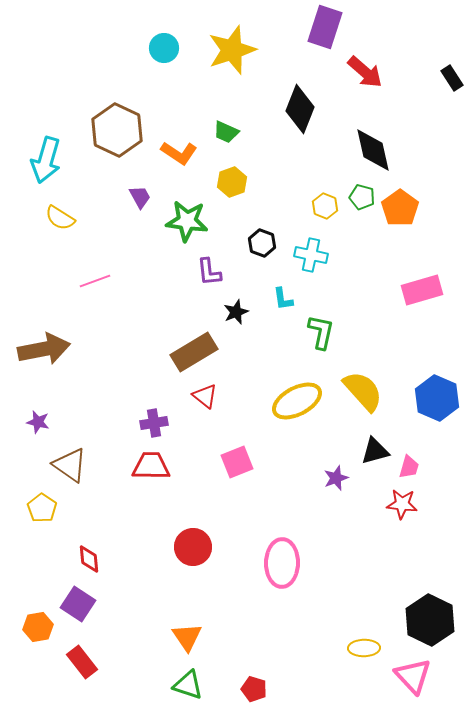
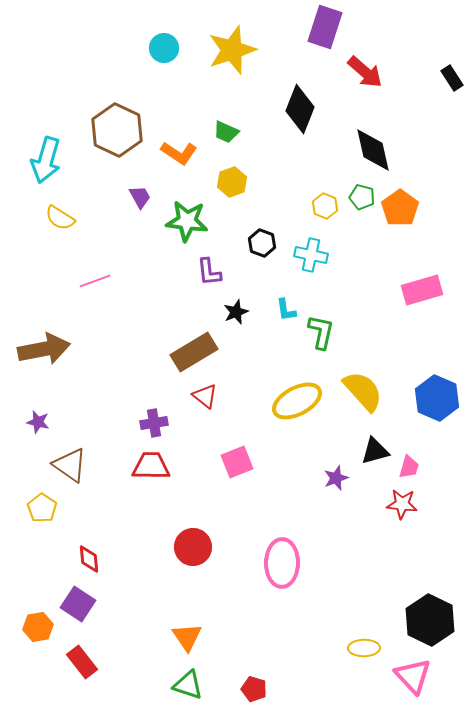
cyan L-shape at (283, 299): moved 3 px right, 11 px down
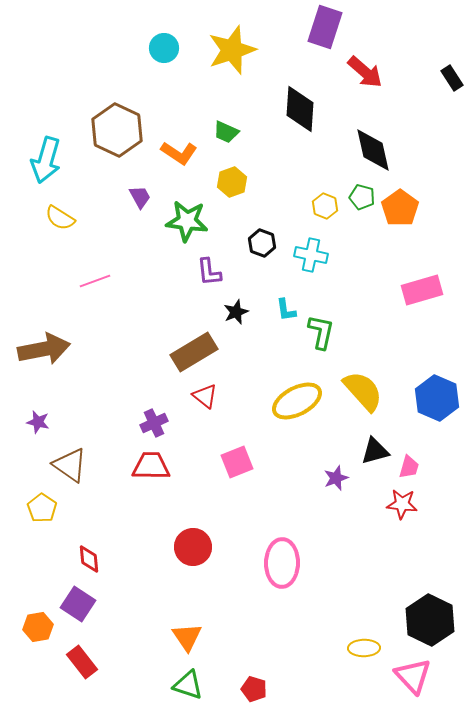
black diamond at (300, 109): rotated 18 degrees counterclockwise
purple cross at (154, 423): rotated 16 degrees counterclockwise
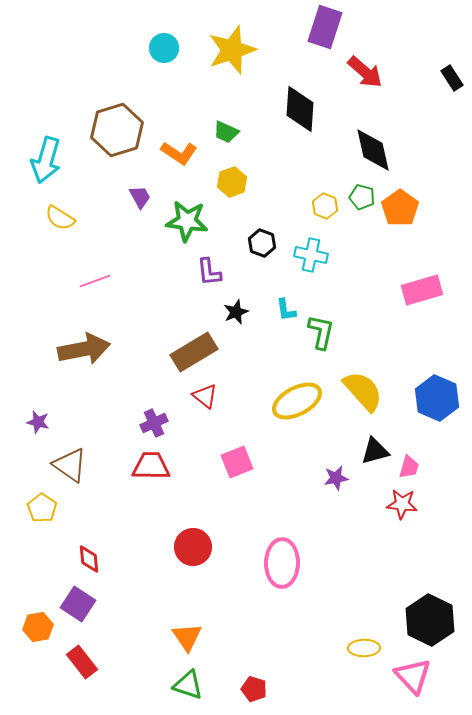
brown hexagon at (117, 130): rotated 18 degrees clockwise
brown arrow at (44, 349): moved 40 px right
purple star at (336, 478): rotated 10 degrees clockwise
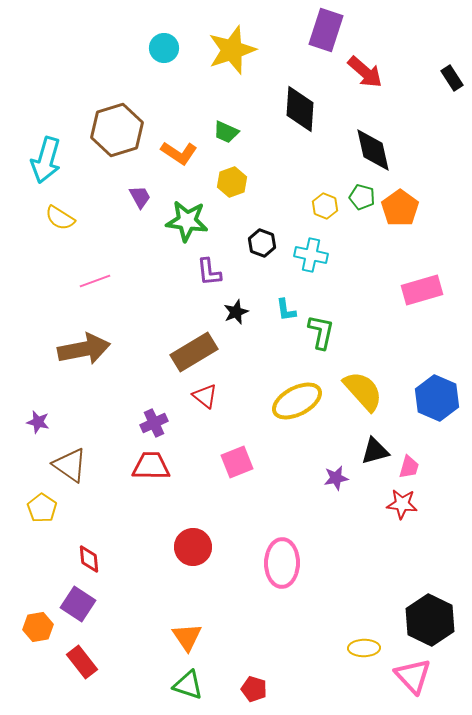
purple rectangle at (325, 27): moved 1 px right, 3 px down
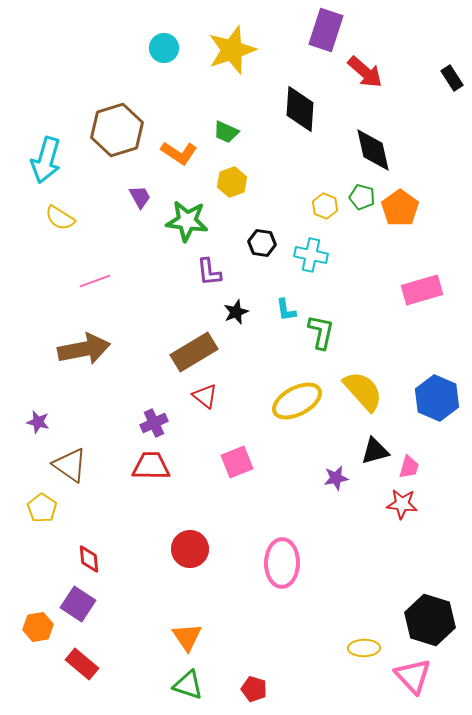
black hexagon at (262, 243): rotated 12 degrees counterclockwise
red circle at (193, 547): moved 3 px left, 2 px down
black hexagon at (430, 620): rotated 9 degrees counterclockwise
red rectangle at (82, 662): moved 2 px down; rotated 12 degrees counterclockwise
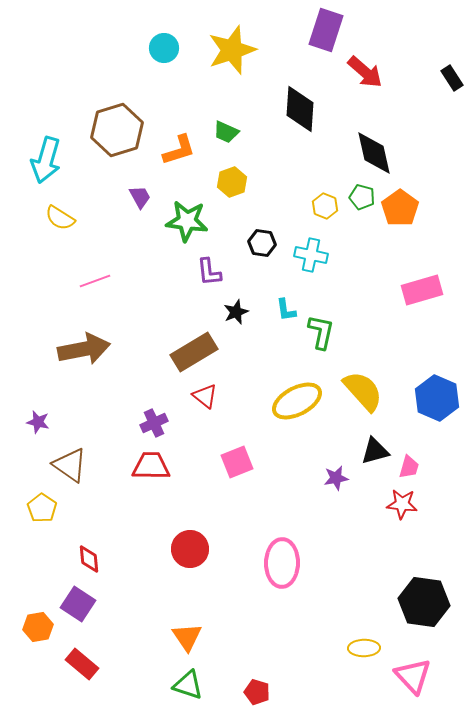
black diamond at (373, 150): moved 1 px right, 3 px down
orange L-shape at (179, 153): moved 3 px up; rotated 51 degrees counterclockwise
black hexagon at (430, 620): moved 6 px left, 18 px up; rotated 9 degrees counterclockwise
red pentagon at (254, 689): moved 3 px right, 3 px down
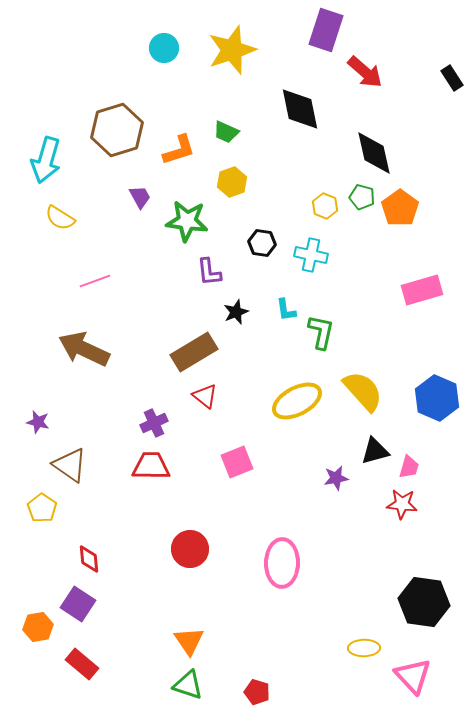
black diamond at (300, 109): rotated 15 degrees counterclockwise
brown arrow at (84, 349): rotated 144 degrees counterclockwise
orange triangle at (187, 637): moved 2 px right, 4 px down
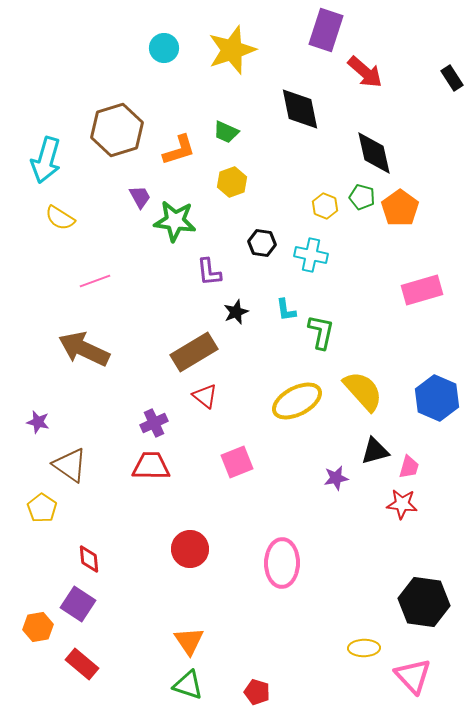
green star at (187, 221): moved 12 px left
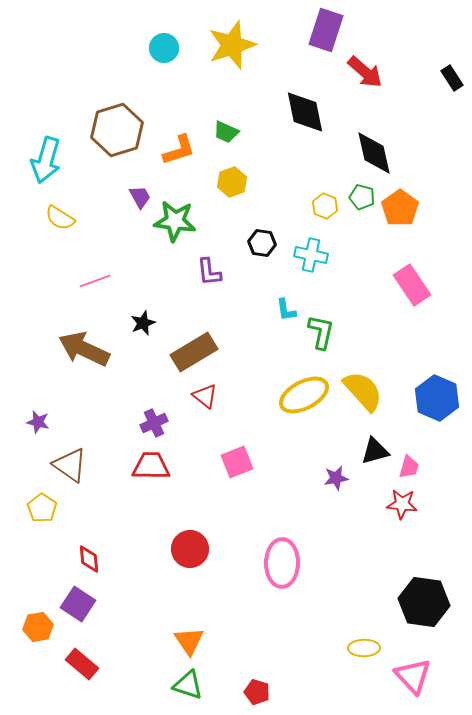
yellow star at (232, 50): moved 5 px up
black diamond at (300, 109): moved 5 px right, 3 px down
pink rectangle at (422, 290): moved 10 px left, 5 px up; rotated 72 degrees clockwise
black star at (236, 312): moved 93 px left, 11 px down
yellow ellipse at (297, 401): moved 7 px right, 6 px up
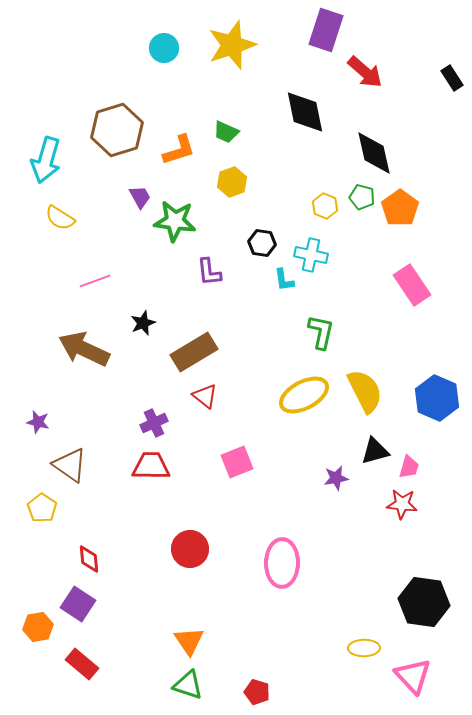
cyan L-shape at (286, 310): moved 2 px left, 30 px up
yellow semicircle at (363, 391): moved 2 px right; rotated 15 degrees clockwise
